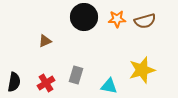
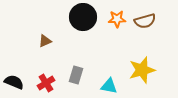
black circle: moved 1 px left
black semicircle: rotated 78 degrees counterclockwise
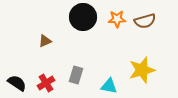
black semicircle: moved 3 px right, 1 px down; rotated 12 degrees clockwise
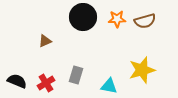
black semicircle: moved 2 px up; rotated 12 degrees counterclockwise
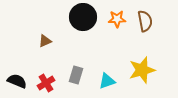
brown semicircle: rotated 85 degrees counterclockwise
cyan triangle: moved 2 px left, 5 px up; rotated 30 degrees counterclockwise
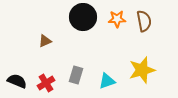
brown semicircle: moved 1 px left
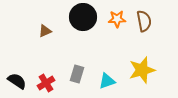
brown triangle: moved 10 px up
gray rectangle: moved 1 px right, 1 px up
black semicircle: rotated 12 degrees clockwise
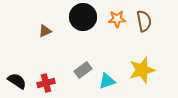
gray rectangle: moved 6 px right, 4 px up; rotated 36 degrees clockwise
red cross: rotated 18 degrees clockwise
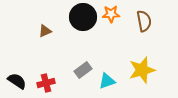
orange star: moved 6 px left, 5 px up
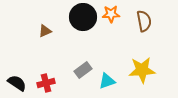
yellow star: rotated 12 degrees clockwise
black semicircle: moved 2 px down
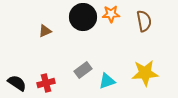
yellow star: moved 3 px right, 3 px down
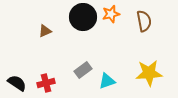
orange star: rotated 12 degrees counterclockwise
yellow star: moved 4 px right
